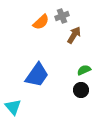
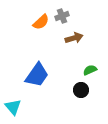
brown arrow: moved 3 px down; rotated 42 degrees clockwise
green semicircle: moved 6 px right
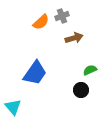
blue trapezoid: moved 2 px left, 2 px up
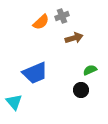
blue trapezoid: rotated 32 degrees clockwise
cyan triangle: moved 1 px right, 5 px up
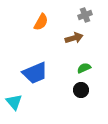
gray cross: moved 23 px right, 1 px up
orange semicircle: rotated 18 degrees counterclockwise
green semicircle: moved 6 px left, 2 px up
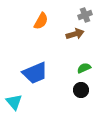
orange semicircle: moved 1 px up
brown arrow: moved 1 px right, 4 px up
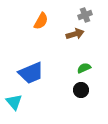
blue trapezoid: moved 4 px left
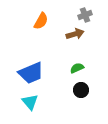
green semicircle: moved 7 px left
cyan triangle: moved 16 px right
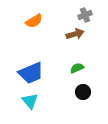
orange semicircle: moved 7 px left; rotated 30 degrees clockwise
black circle: moved 2 px right, 2 px down
cyan triangle: moved 1 px up
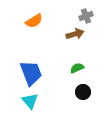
gray cross: moved 1 px right, 1 px down
blue trapezoid: rotated 88 degrees counterclockwise
